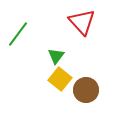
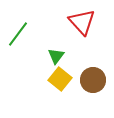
brown circle: moved 7 px right, 10 px up
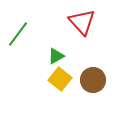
green triangle: rotated 24 degrees clockwise
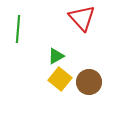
red triangle: moved 4 px up
green line: moved 5 px up; rotated 32 degrees counterclockwise
brown circle: moved 4 px left, 2 px down
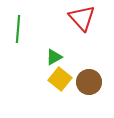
green triangle: moved 2 px left, 1 px down
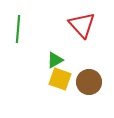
red triangle: moved 7 px down
green triangle: moved 1 px right, 3 px down
yellow square: rotated 20 degrees counterclockwise
